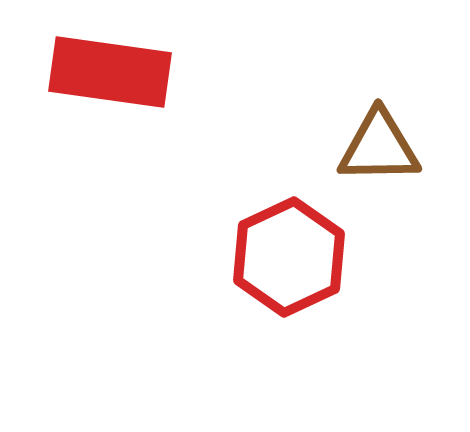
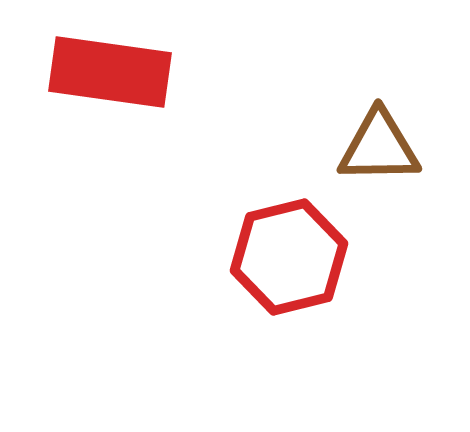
red hexagon: rotated 11 degrees clockwise
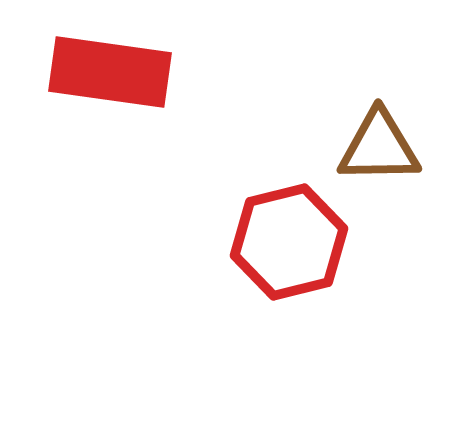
red hexagon: moved 15 px up
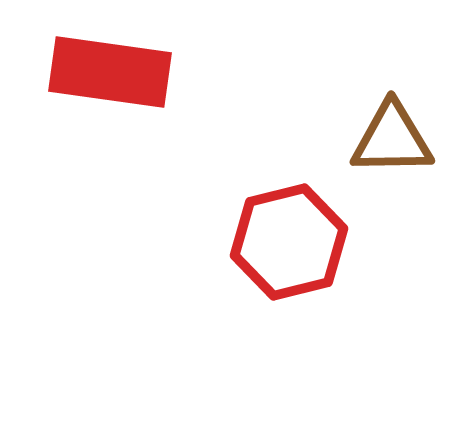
brown triangle: moved 13 px right, 8 px up
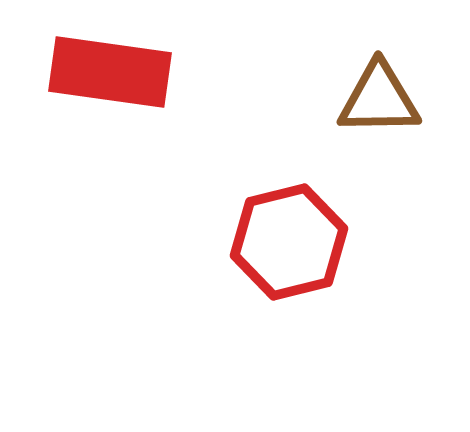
brown triangle: moved 13 px left, 40 px up
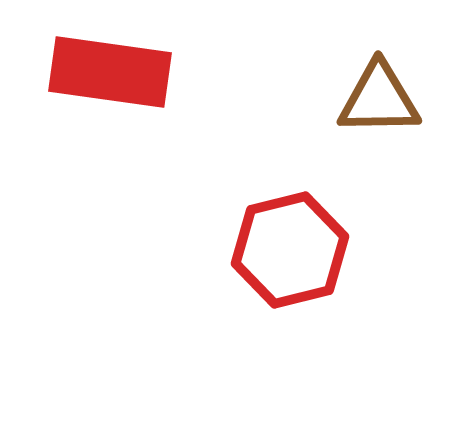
red hexagon: moved 1 px right, 8 px down
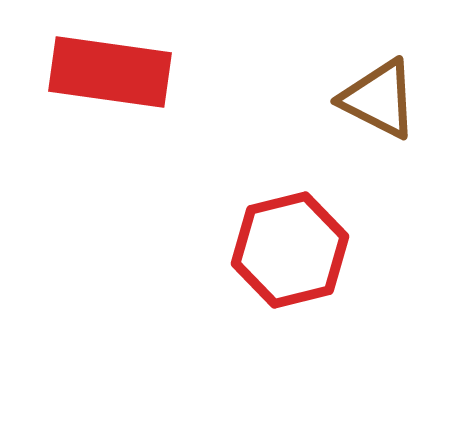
brown triangle: rotated 28 degrees clockwise
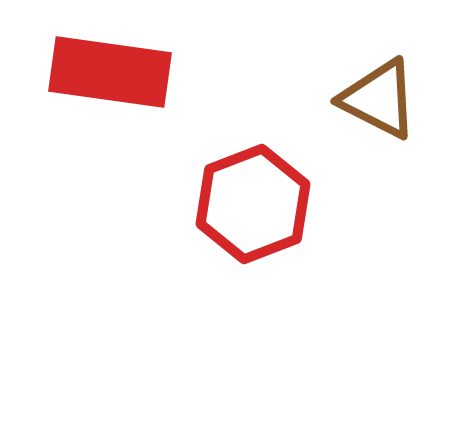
red hexagon: moved 37 px left, 46 px up; rotated 7 degrees counterclockwise
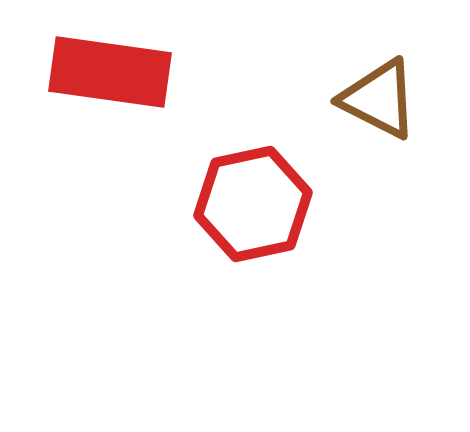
red hexagon: rotated 9 degrees clockwise
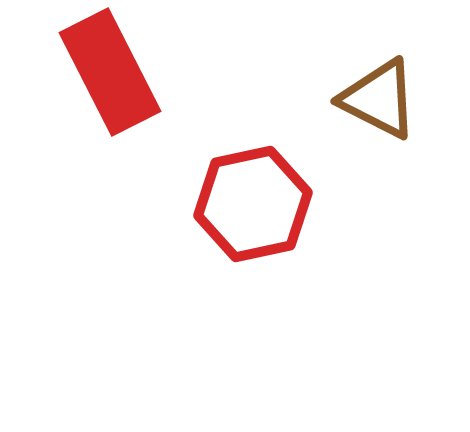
red rectangle: rotated 55 degrees clockwise
